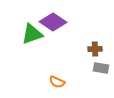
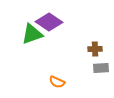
purple diamond: moved 4 px left
gray rectangle: rotated 14 degrees counterclockwise
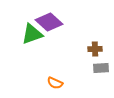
purple diamond: rotated 8 degrees clockwise
orange semicircle: moved 2 px left, 1 px down
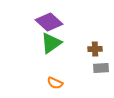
green triangle: moved 19 px right, 9 px down; rotated 15 degrees counterclockwise
